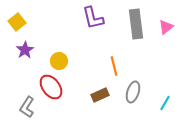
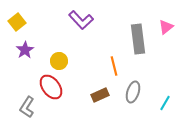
purple L-shape: moved 12 px left, 2 px down; rotated 30 degrees counterclockwise
gray rectangle: moved 2 px right, 15 px down
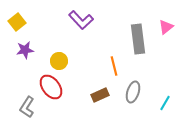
purple star: rotated 24 degrees clockwise
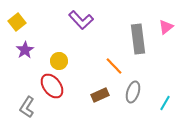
purple star: rotated 24 degrees counterclockwise
orange line: rotated 30 degrees counterclockwise
red ellipse: moved 1 px right, 1 px up
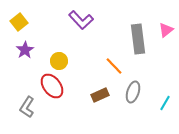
yellow square: moved 2 px right
pink triangle: moved 3 px down
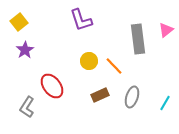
purple L-shape: rotated 25 degrees clockwise
yellow circle: moved 30 px right
gray ellipse: moved 1 px left, 5 px down
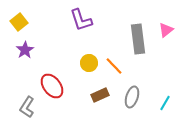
yellow circle: moved 2 px down
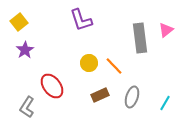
gray rectangle: moved 2 px right, 1 px up
